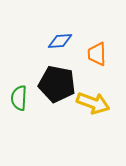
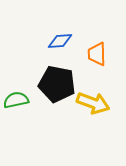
green semicircle: moved 3 px left, 2 px down; rotated 75 degrees clockwise
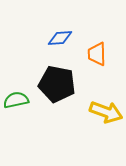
blue diamond: moved 3 px up
yellow arrow: moved 13 px right, 9 px down
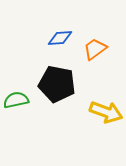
orange trapezoid: moved 2 px left, 5 px up; rotated 55 degrees clockwise
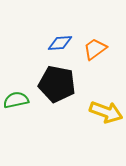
blue diamond: moved 5 px down
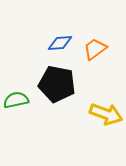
yellow arrow: moved 2 px down
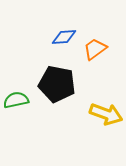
blue diamond: moved 4 px right, 6 px up
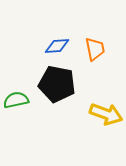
blue diamond: moved 7 px left, 9 px down
orange trapezoid: rotated 115 degrees clockwise
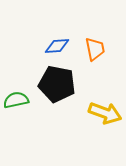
yellow arrow: moved 1 px left, 1 px up
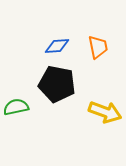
orange trapezoid: moved 3 px right, 2 px up
green semicircle: moved 7 px down
yellow arrow: moved 1 px up
